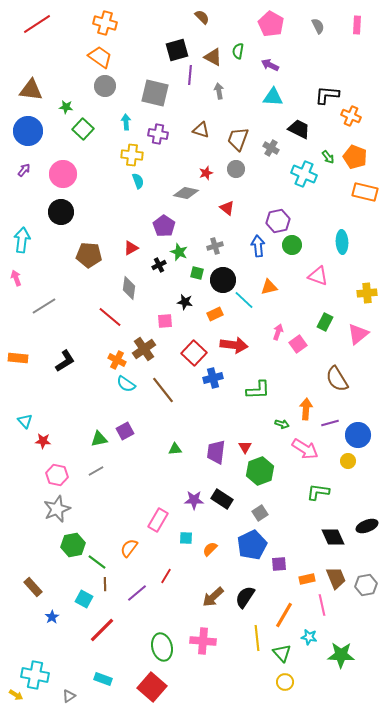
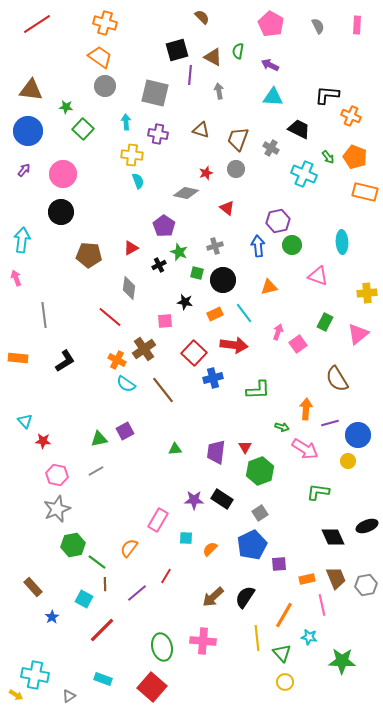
cyan line at (244, 300): moved 13 px down; rotated 10 degrees clockwise
gray line at (44, 306): moved 9 px down; rotated 65 degrees counterclockwise
green arrow at (282, 424): moved 3 px down
green star at (341, 655): moved 1 px right, 6 px down
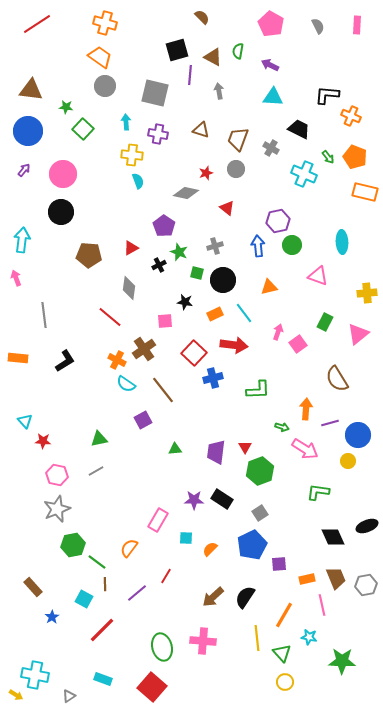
purple square at (125, 431): moved 18 px right, 11 px up
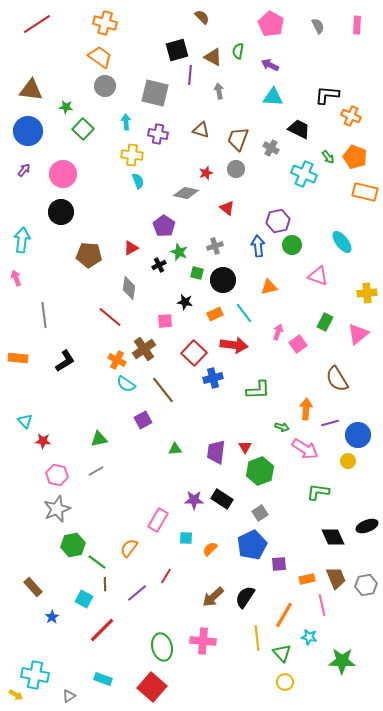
cyan ellipse at (342, 242): rotated 35 degrees counterclockwise
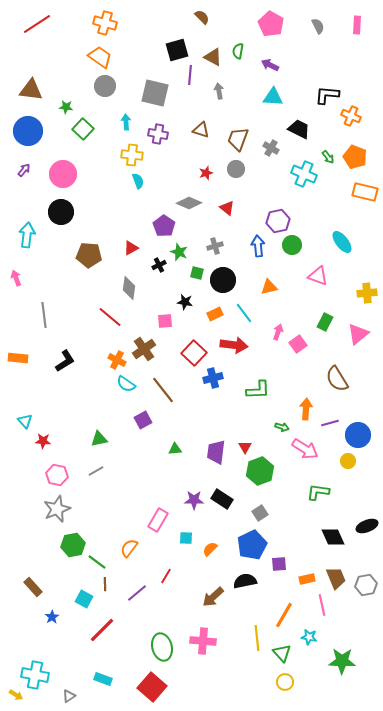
gray diamond at (186, 193): moved 3 px right, 10 px down; rotated 10 degrees clockwise
cyan arrow at (22, 240): moved 5 px right, 5 px up
black semicircle at (245, 597): moved 16 px up; rotated 45 degrees clockwise
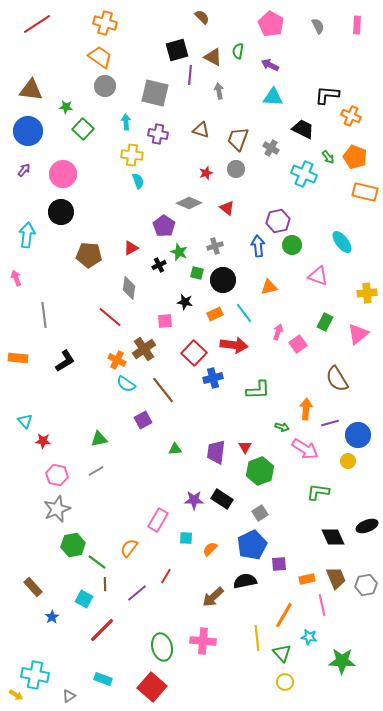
black trapezoid at (299, 129): moved 4 px right
